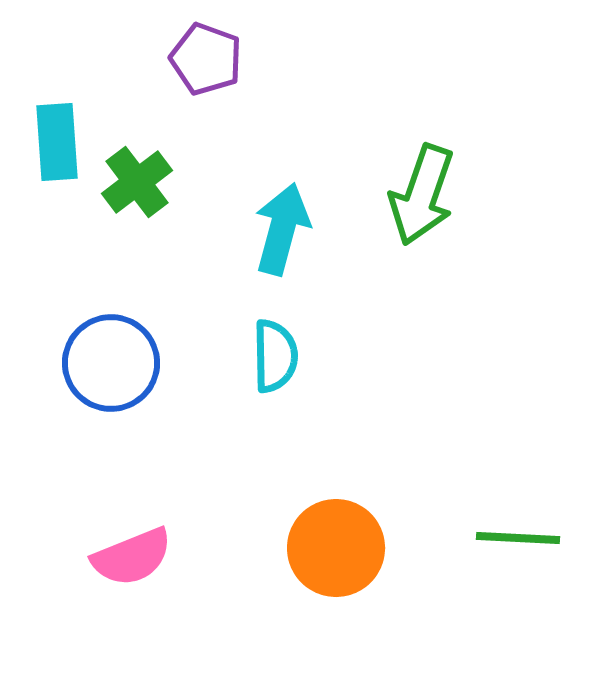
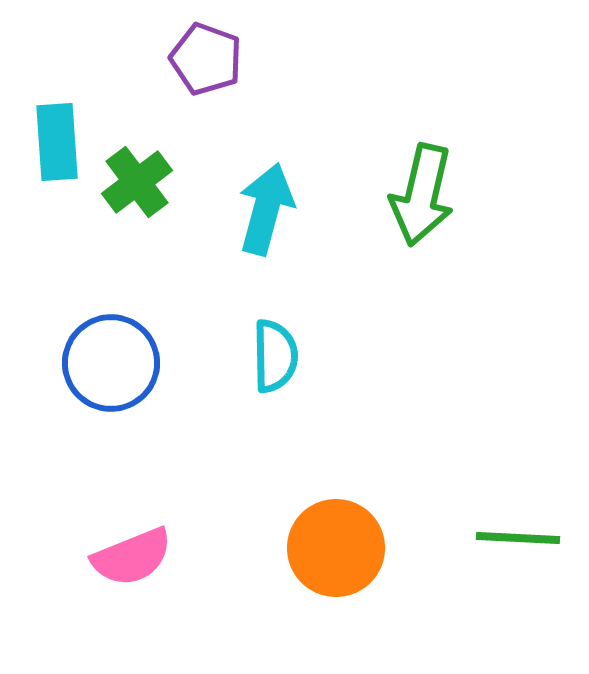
green arrow: rotated 6 degrees counterclockwise
cyan arrow: moved 16 px left, 20 px up
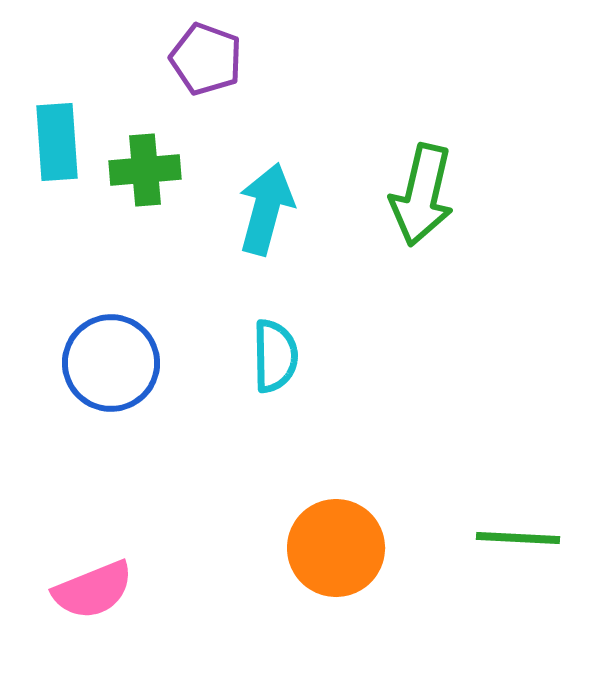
green cross: moved 8 px right, 12 px up; rotated 32 degrees clockwise
pink semicircle: moved 39 px left, 33 px down
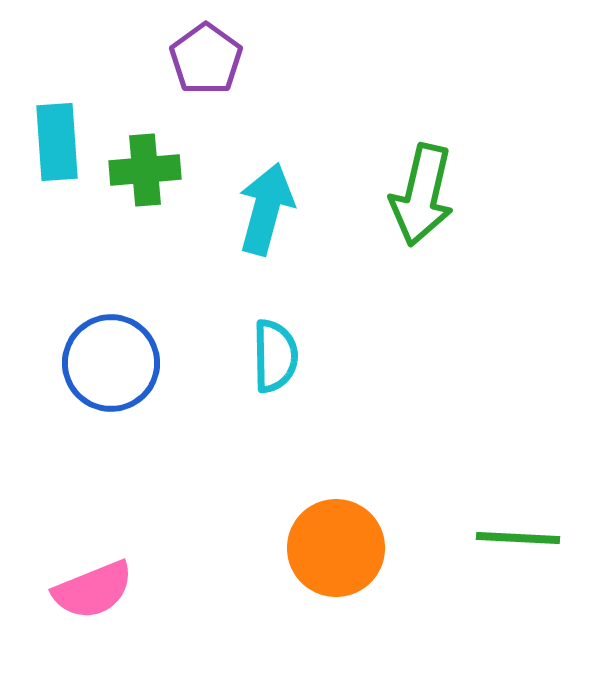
purple pentagon: rotated 16 degrees clockwise
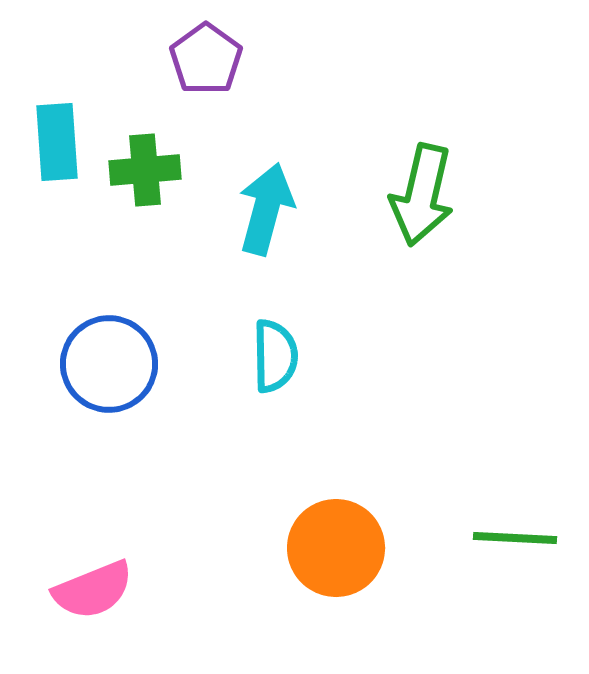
blue circle: moved 2 px left, 1 px down
green line: moved 3 px left
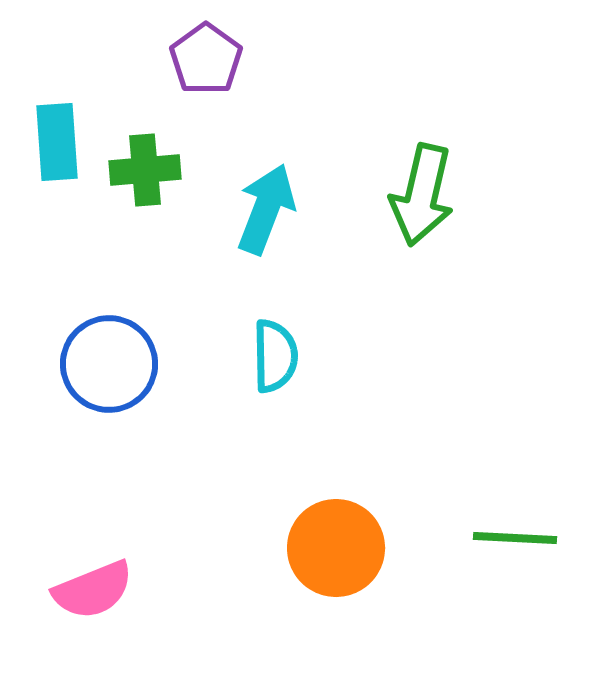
cyan arrow: rotated 6 degrees clockwise
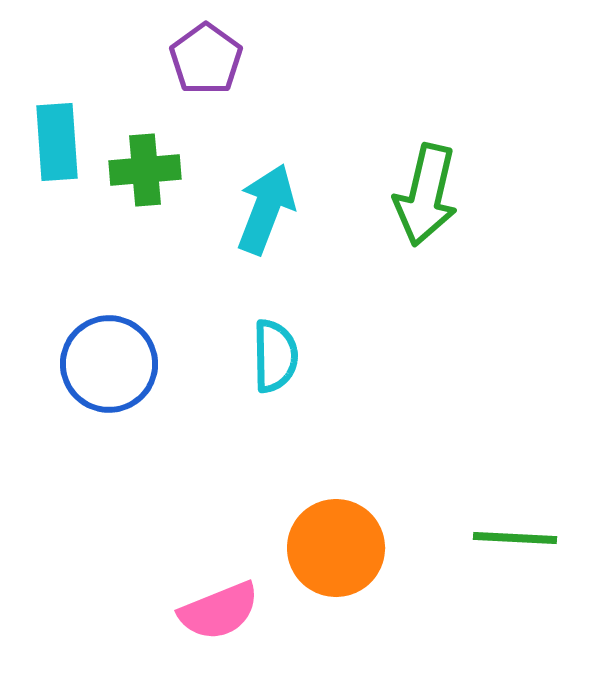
green arrow: moved 4 px right
pink semicircle: moved 126 px right, 21 px down
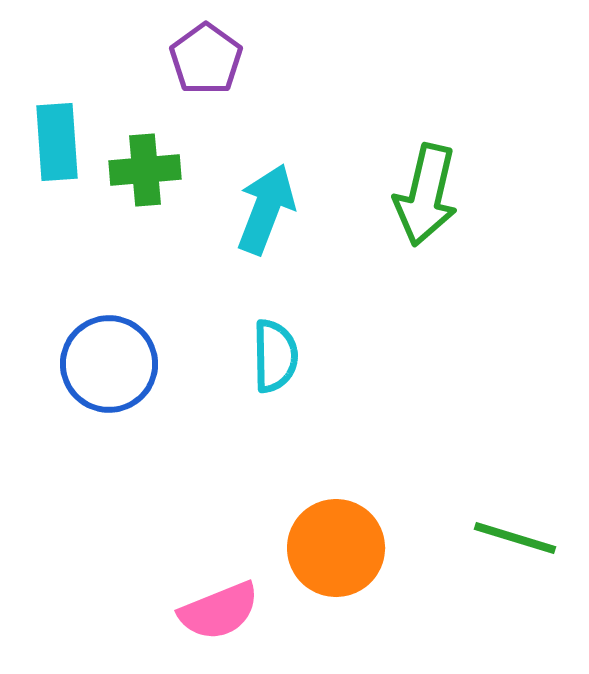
green line: rotated 14 degrees clockwise
